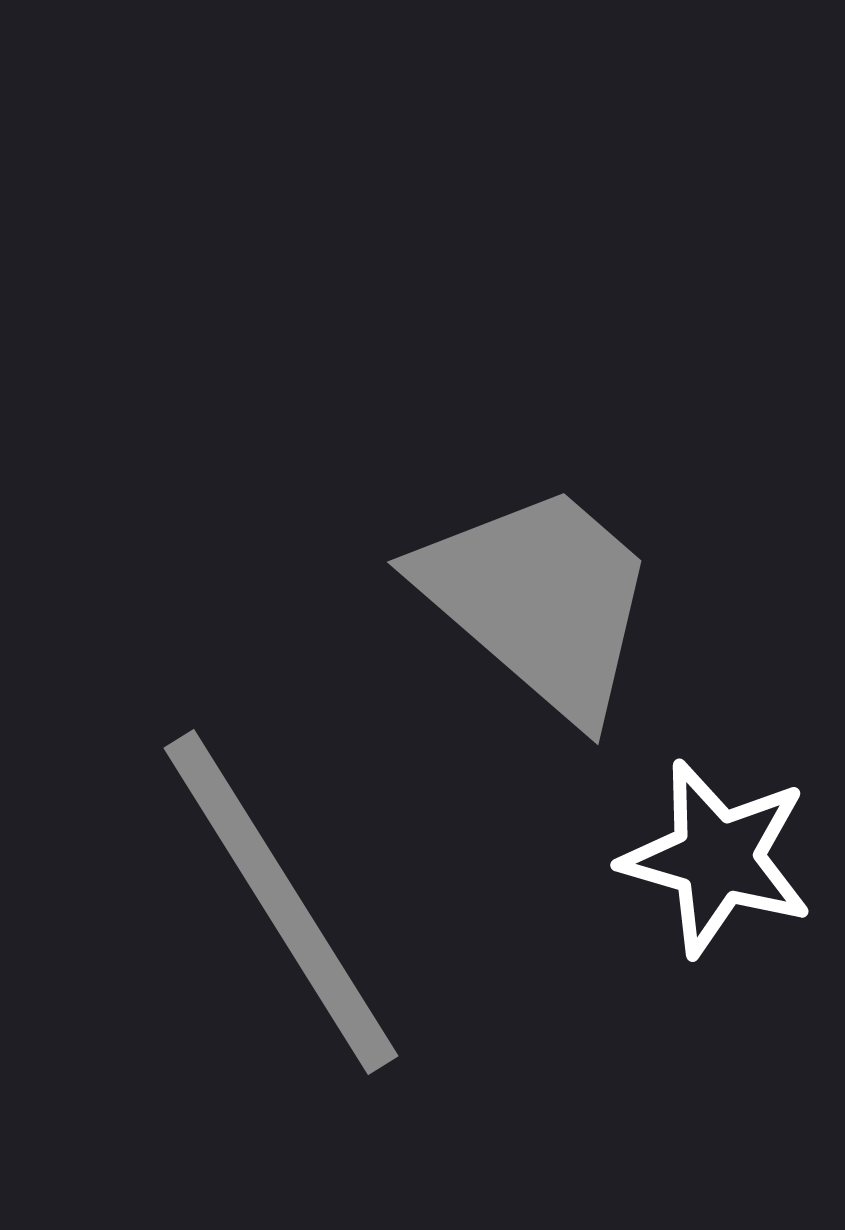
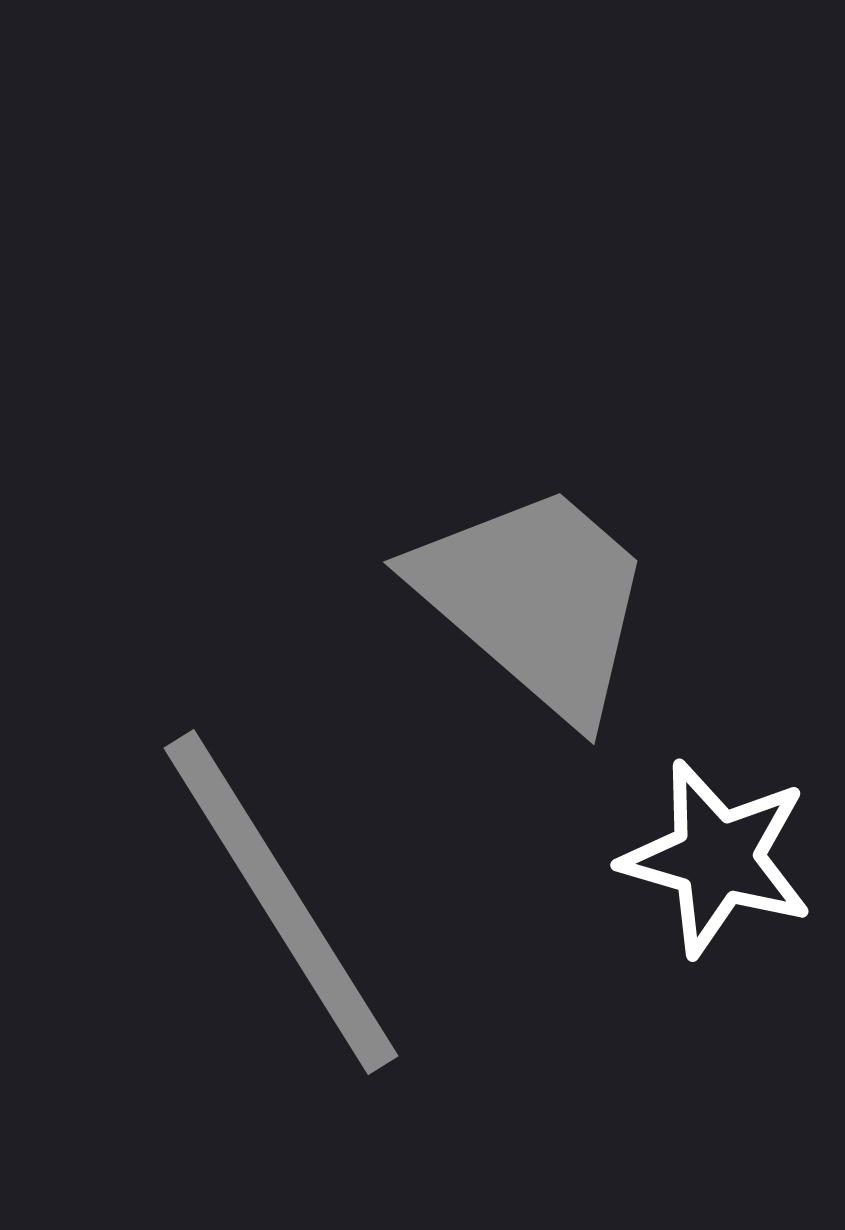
gray trapezoid: moved 4 px left
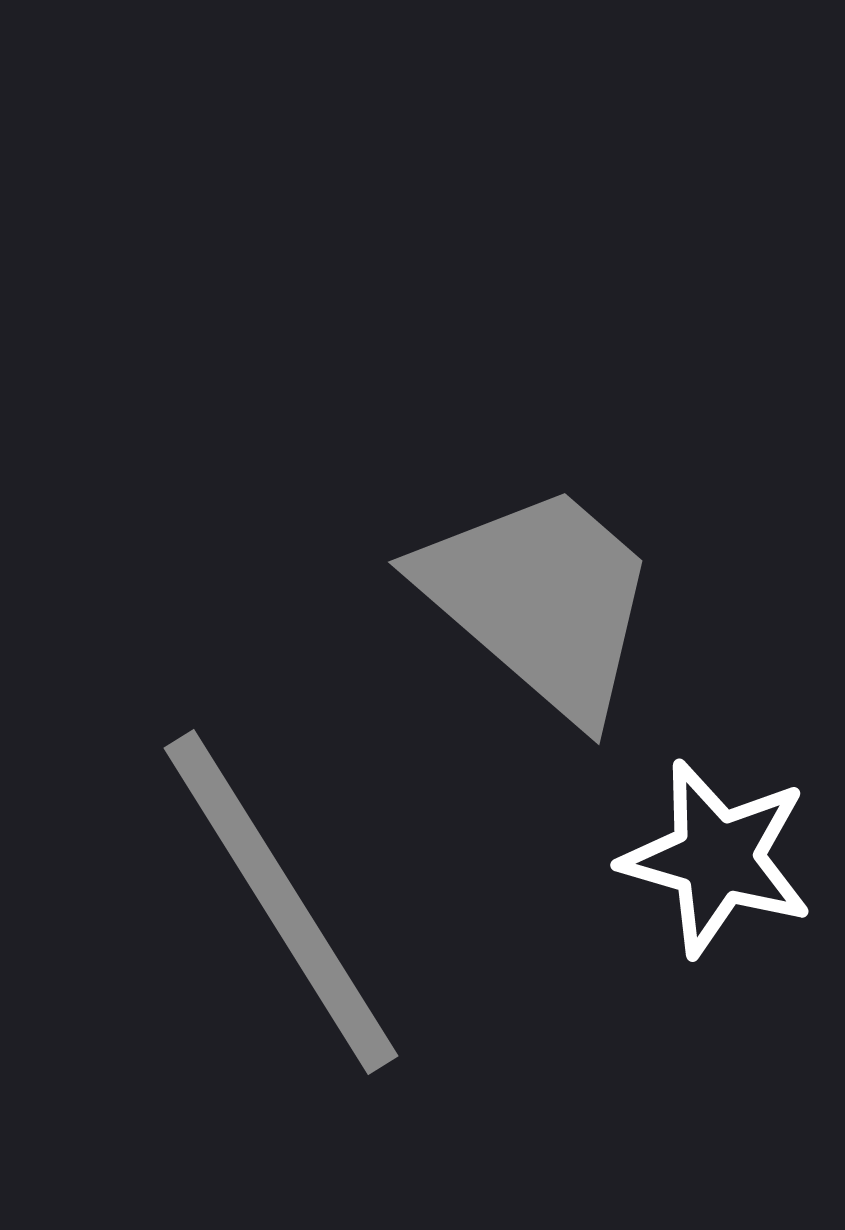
gray trapezoid: moved 5 px right
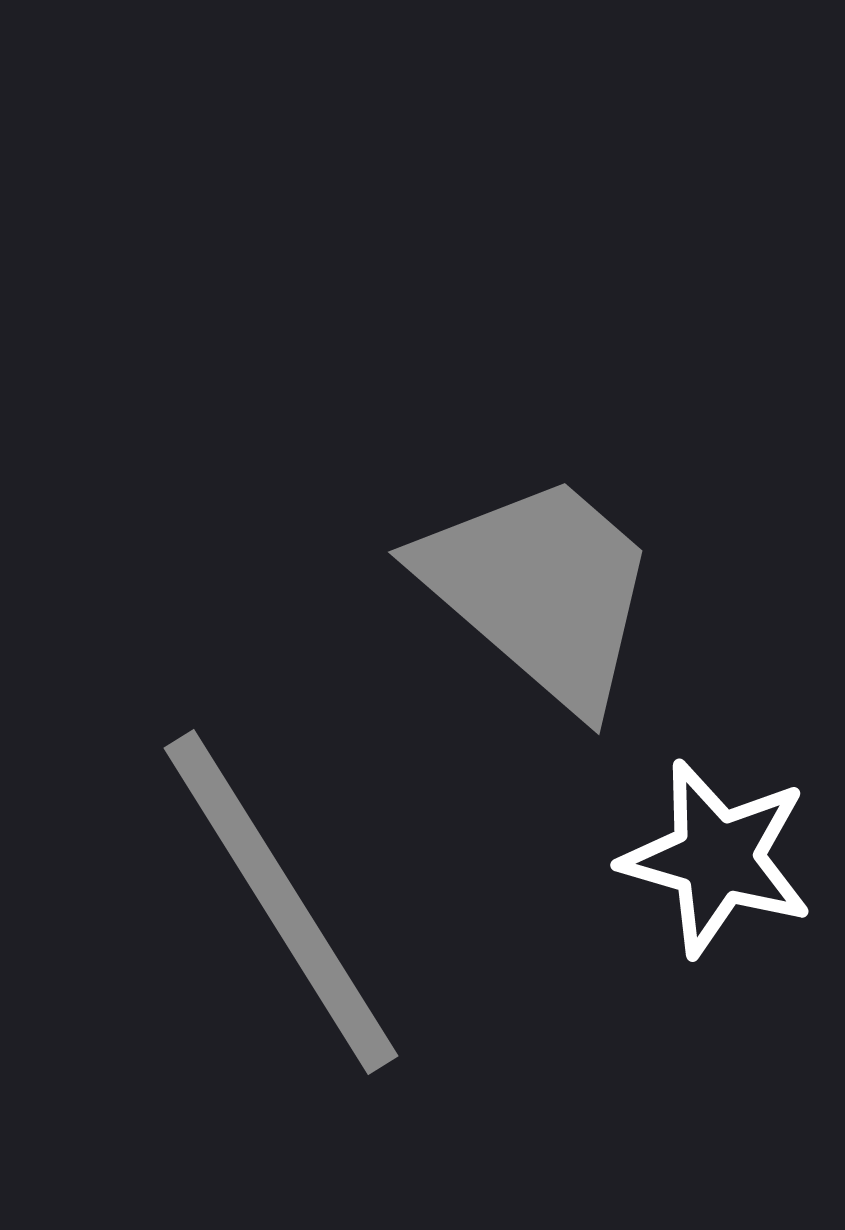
gray trapezoid: moved 10 px up
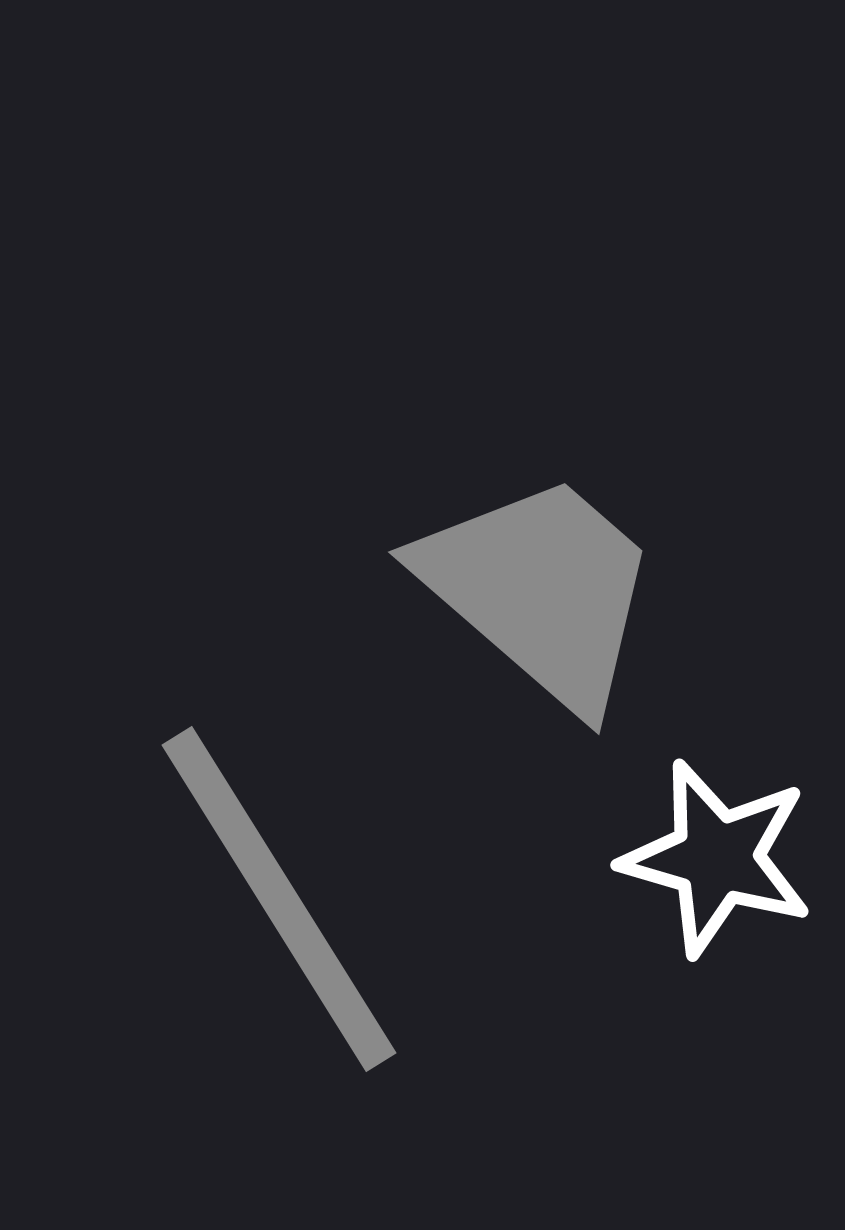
gray line: moved 2 px left, 3 px up
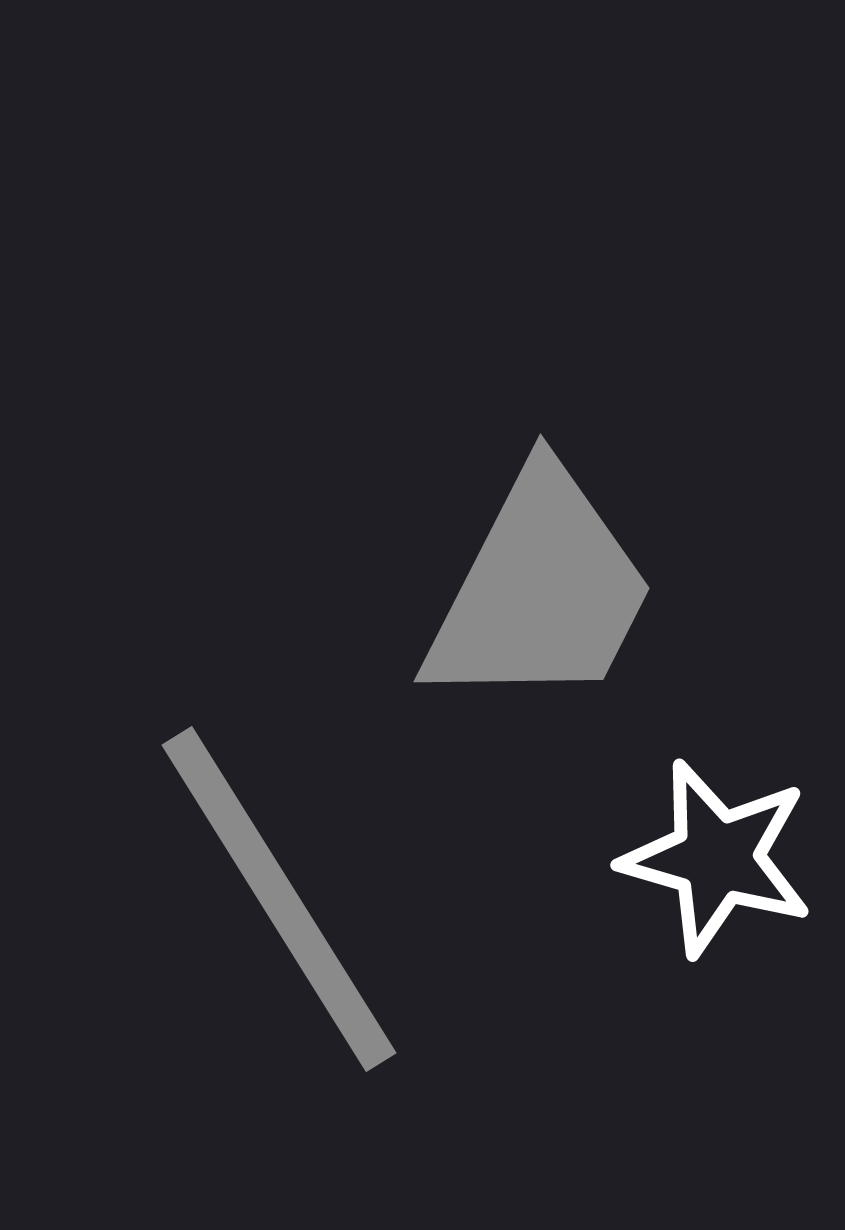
gray trapezoid: rotated 76 degrees clockwise
